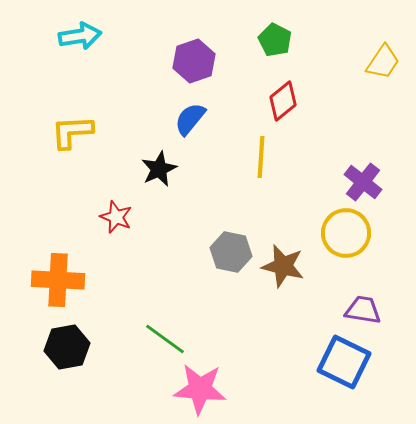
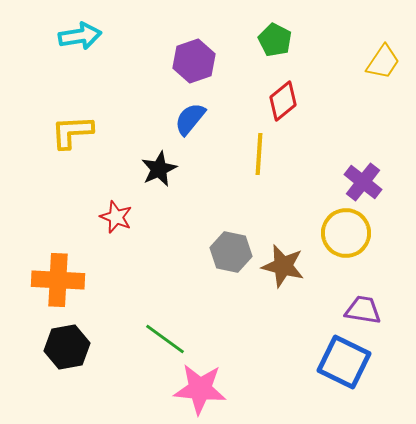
yellow line: moved 2 px left, 3 px up
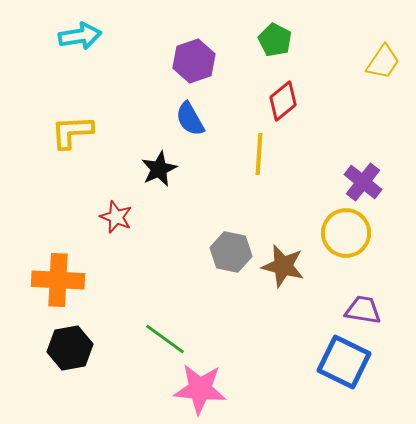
blue semicircle: rotated 69 degrees counterclockwise
black hexagon: moved 3 px right, 1 px down
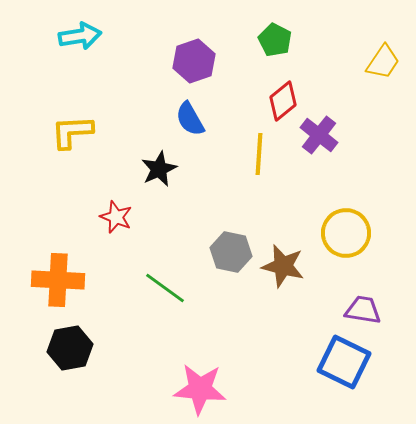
purple cross: moved 44 px left, 47 px up
green line: moved 51 px up
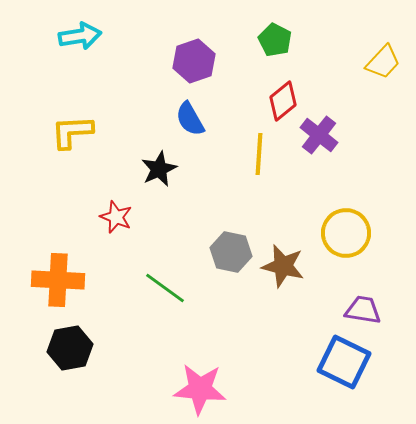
yellow trapezoid: rotated 9 degrees clockwise
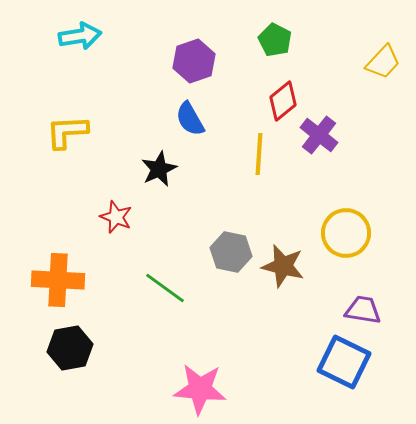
yellow L-shape: moved 5 px left
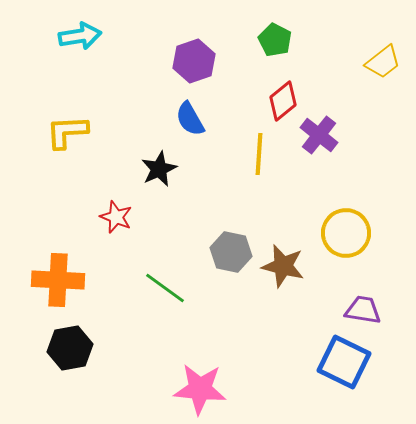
yellow trapezoid: rotated 9 degrees clockwise
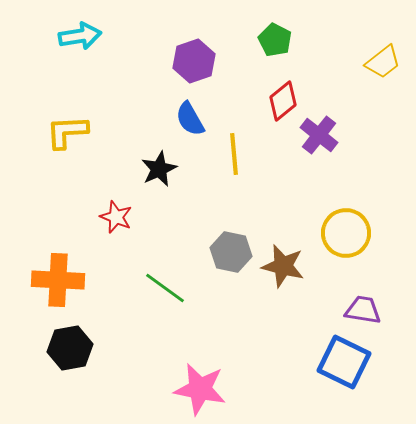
yellow line: moved 25 px left; rotated 9 degrees counterclockwise
pink star: rotated 6 degrees clockwise
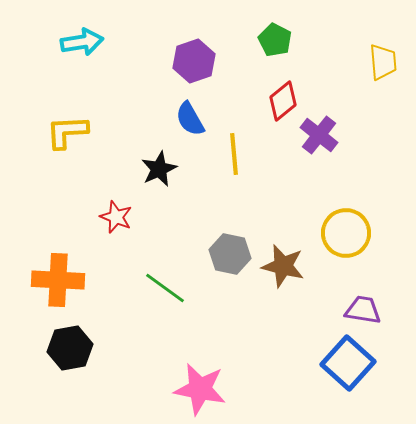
cyan arrow: moved 2 px right, 6 px down
yellow trapezoid: rotated 57 degrees counterclockwise
gray hexagon: moved 1 px left, 2 px down
blue square: moved 4 px right, 1 px down; rotated 16 degrees clockwise
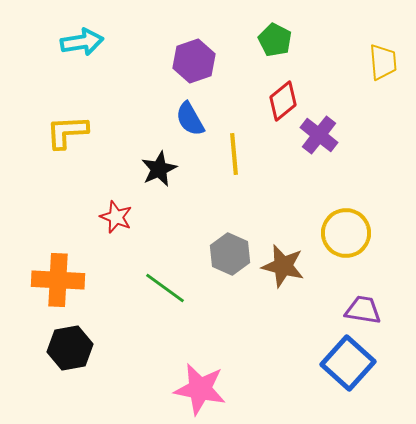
gray hexagon: rotated 12 degrees clockwise
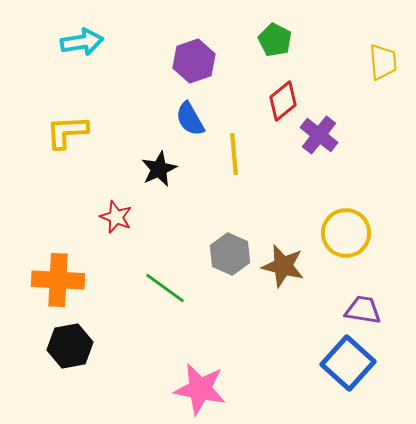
black hexagon: moved 2 px up
